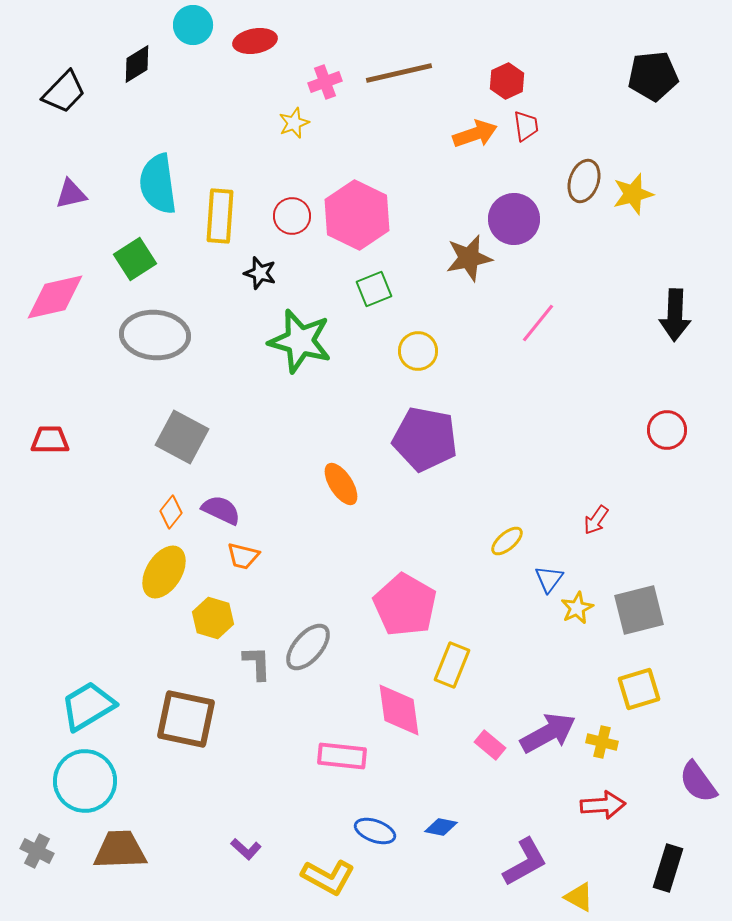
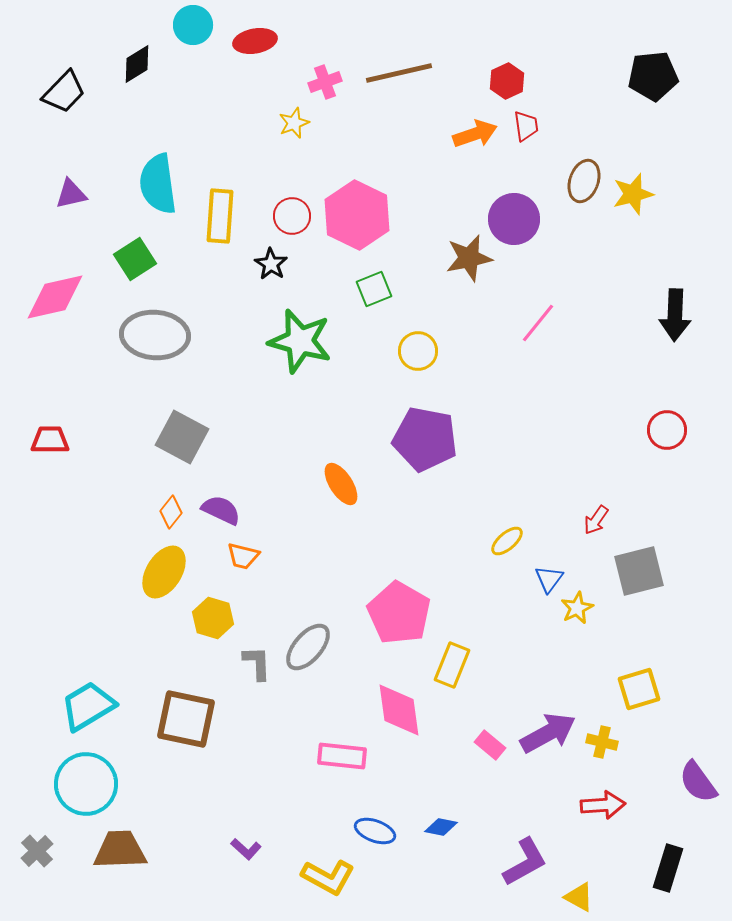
black star at (260, 273): moved 11 px right, 9 px up; rotated 16 degrees clockwise
pink pentagon at (405, 605): moved 6 px left, 8 px down
gray square at (639, 610): moved 39 px up
cyan circle at (85, 781): moved 1 px right, 3 px down
gray cross at (37, 851): rotated 20 degrees clockwise
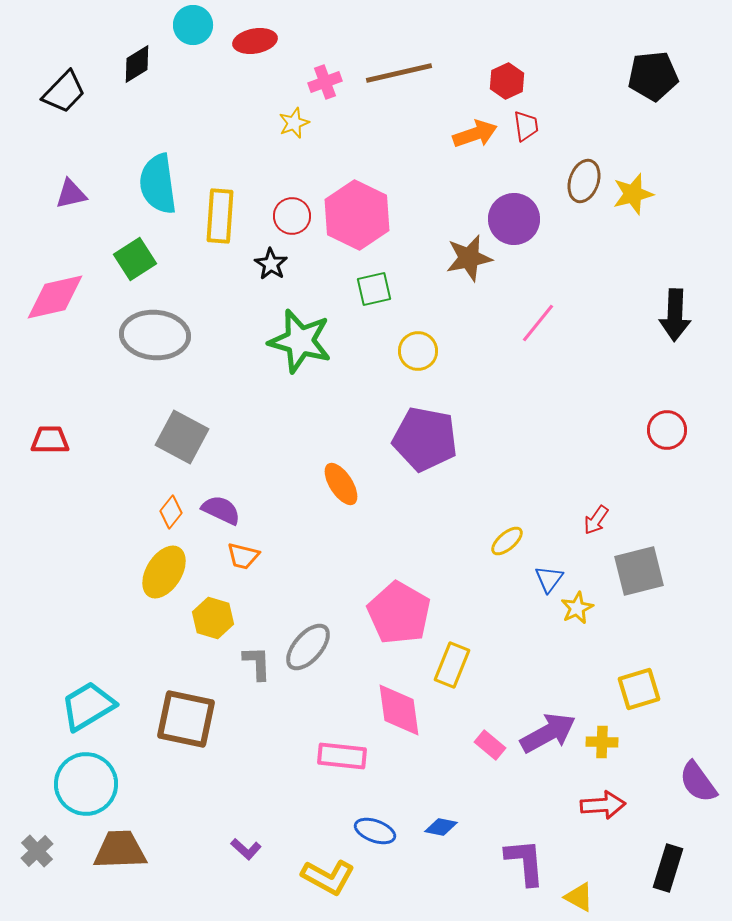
green square at (374, 289): rotated 9 degrees clockwise
yellow cross at (602, 742): rotated 12 degrees counterclockwise
purple L-shape at (525, 862): rotated 66 degrees counterclockwise
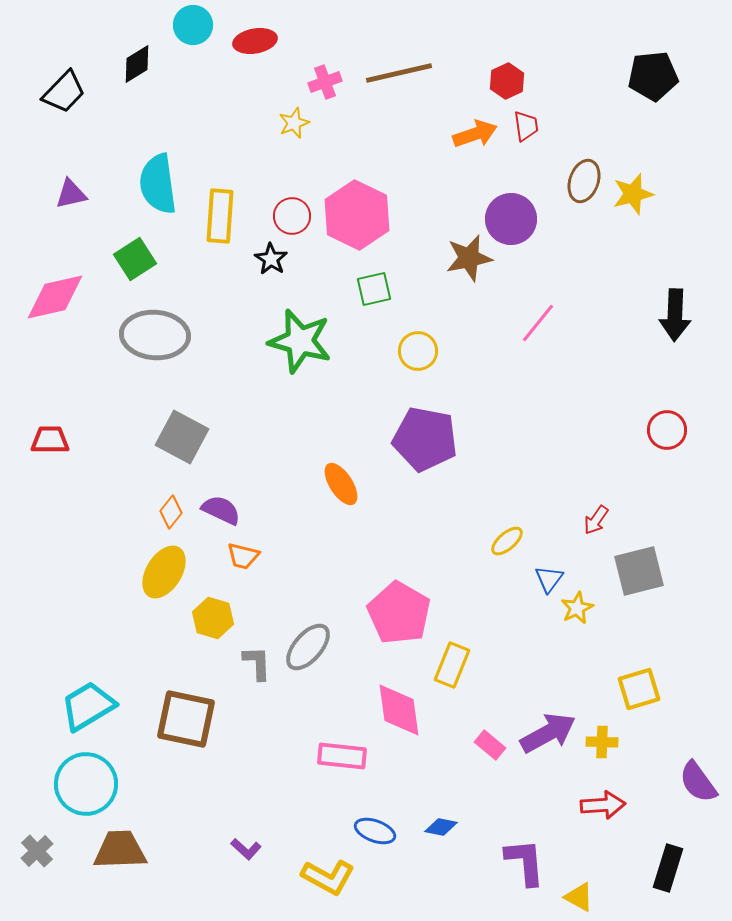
purple circle at (514, 219): moved 3 px left
black star at (271, 264): moved 5 px up
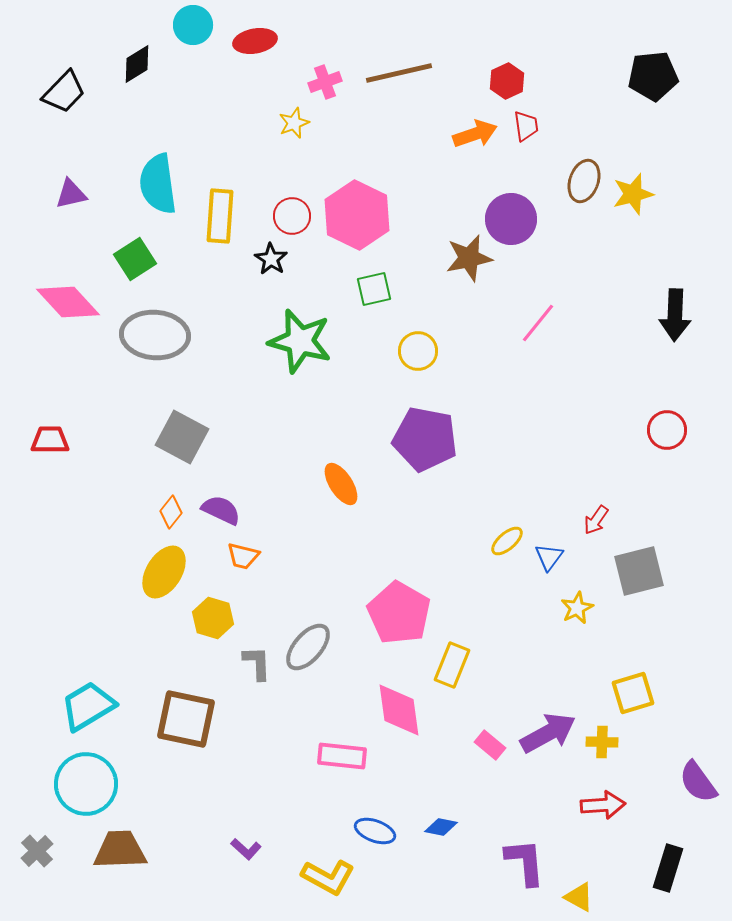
pink diamond at (55, 297): moved 13 px right, 5 px down; rotated 60 degrees clockwise
blue triangle at (549, 579): moved 22 px up
yellow square at (639, 689): moved 6 px left, 4 px down
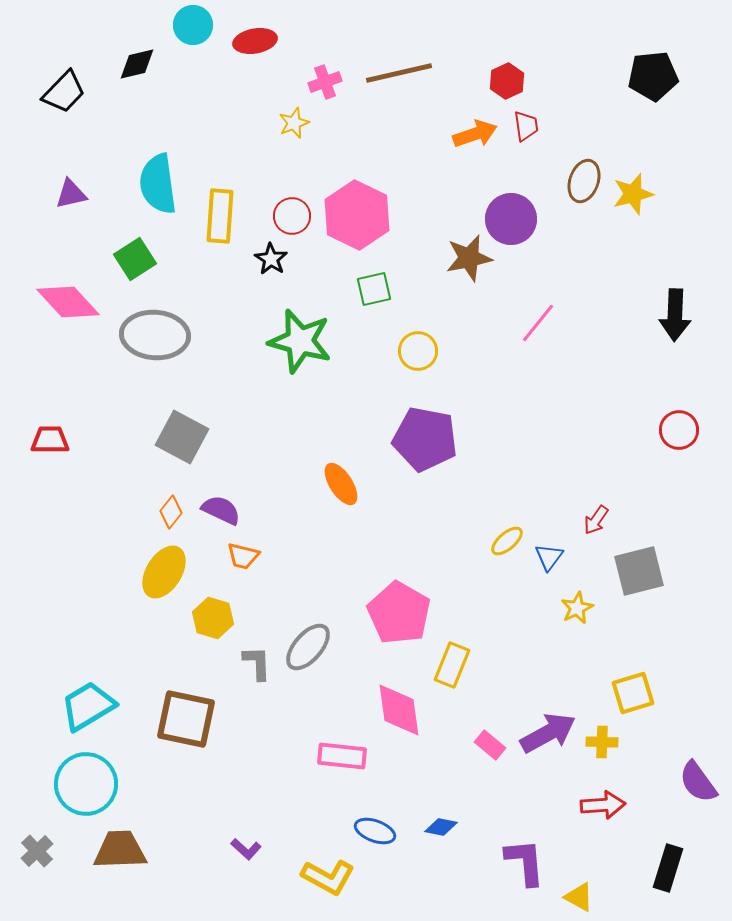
black diamond at (137, 64): rotated 18 degrees clockwise
red circle at (667, 430): moved 12 px right
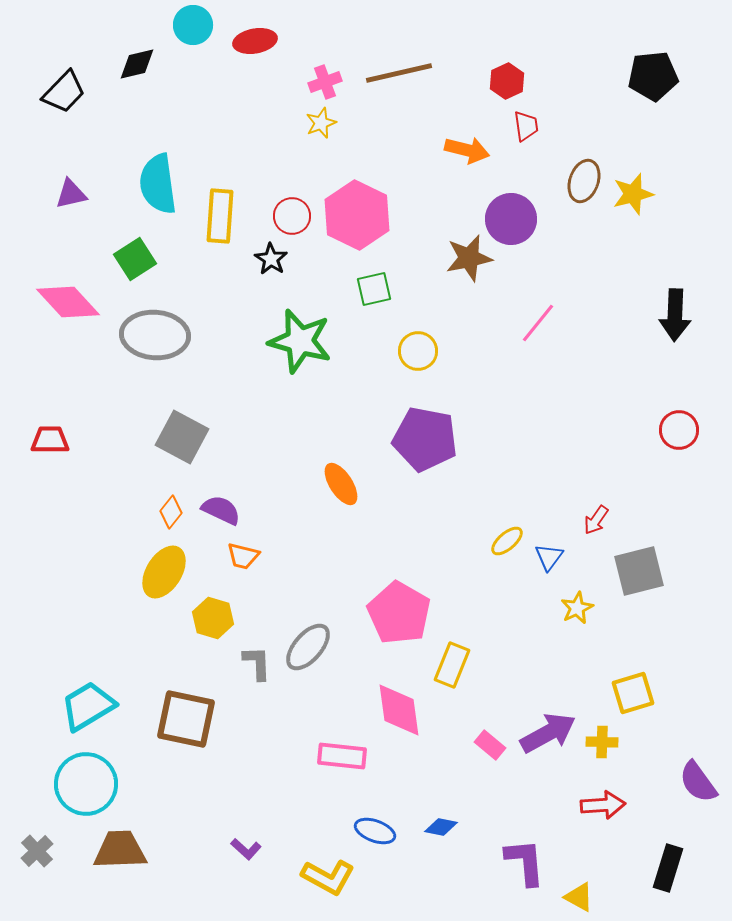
yellow star at (294, 123): moved 27 px right
orange arrow at (475, 134): moved 8 px left, 16 px down; rotated 33 degrees clockwise
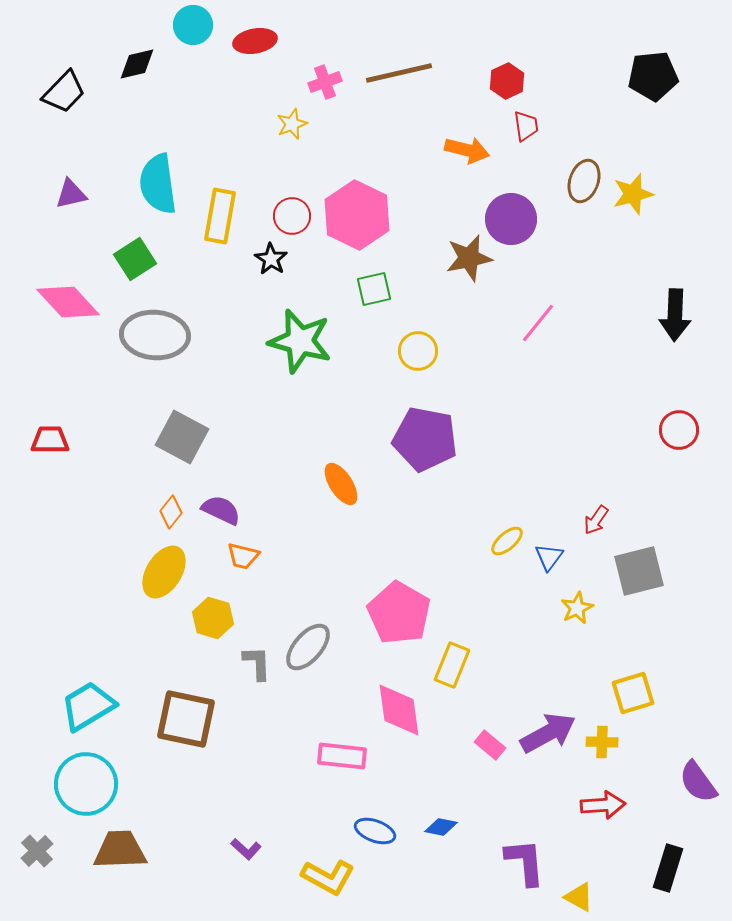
yellow star at (321, 123): moved 29 px left, 1 px down
yellow rectangle at (220, 216): rotated 6 degrees clockwise
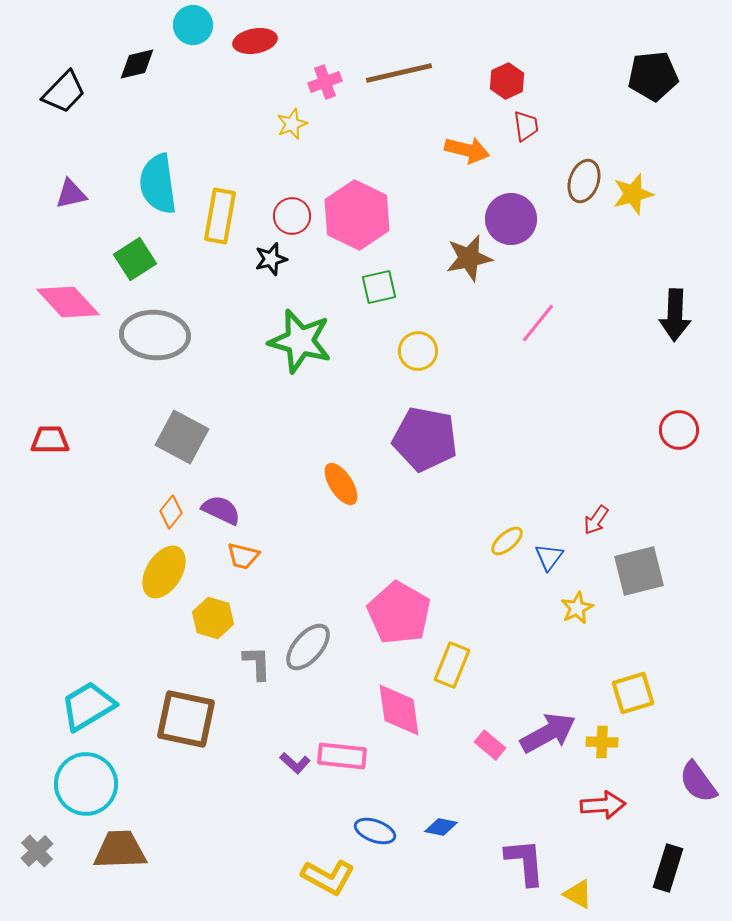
black star at (271, 259): rotated 24 degrees clockwise
green square at (374, 289): moved 5 px right, 2 px up
purple L-shape at (246, 849): moved 49 px right, 86 px up
yellow triangle at (579, 897): moved 1 px left, 3 px up
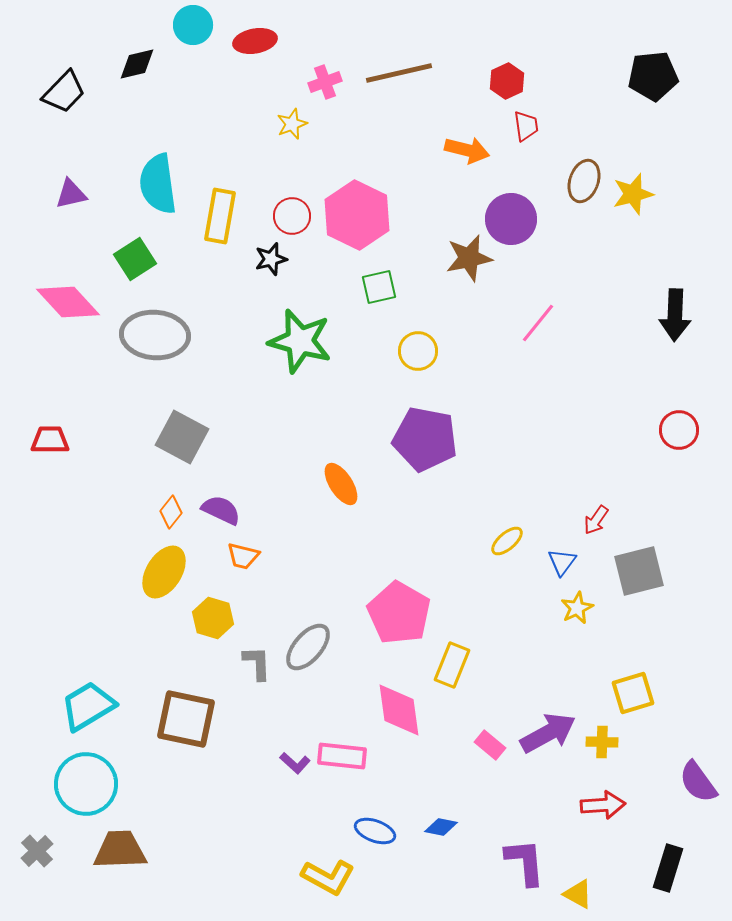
blue triangle at (549, 557): moved 13 px right, 5 px down
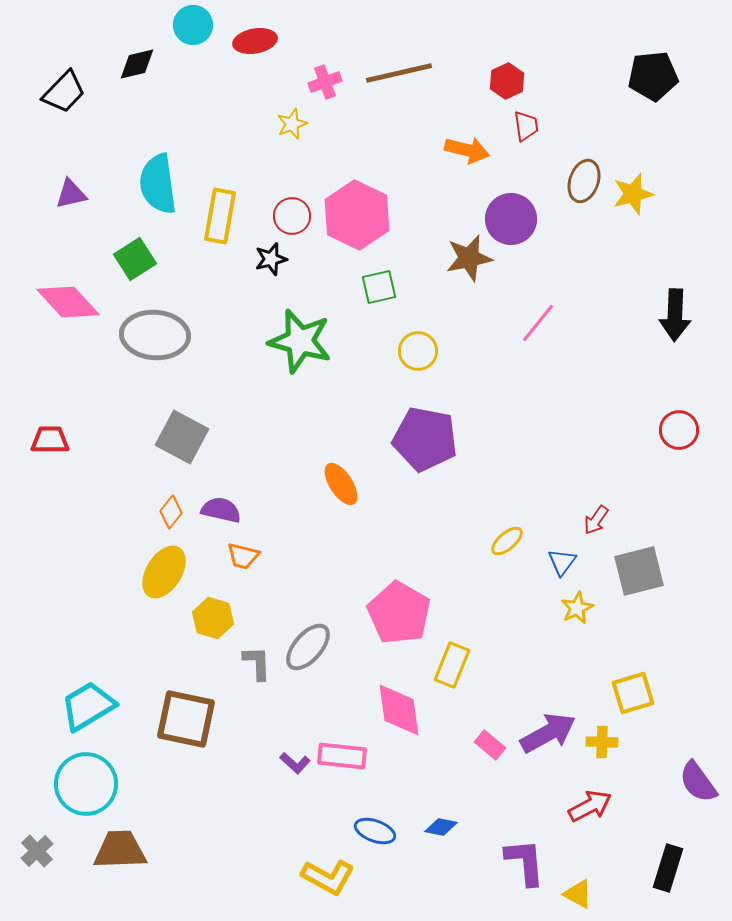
purple semicircle at (221, 510): rotated 12 degrees counterclockwise
red arrow at (603, 805): moved 13 px left, 1 px down; rotated 24 degrees counterclockwise
